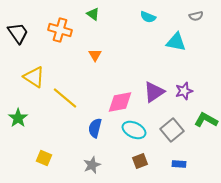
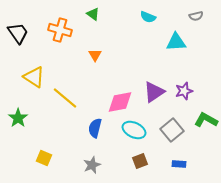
cyan triangle: rotated 15 degrees counterclockwise
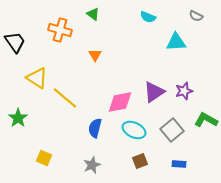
gray semicircle: rotated 40 degrees clockwise
black trapezoid: moved 3 px left, 9 px down
yellow triangle: moved 3 px right, 1 px down
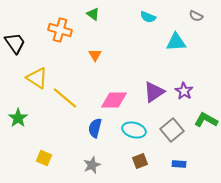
black trapezoid: moved 1 px down
purple star: rotated 24 degrees counterclockwise
pink diamond: moved 6 px left, 2 px up; rotated 12 degrees clockwise
cyan ellipse: rotated 10 degrees counterclockwise
